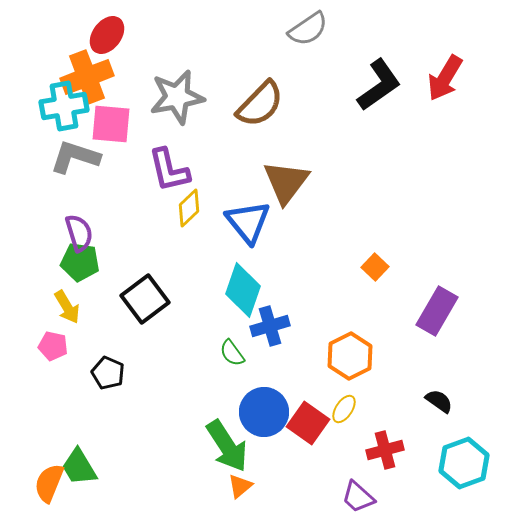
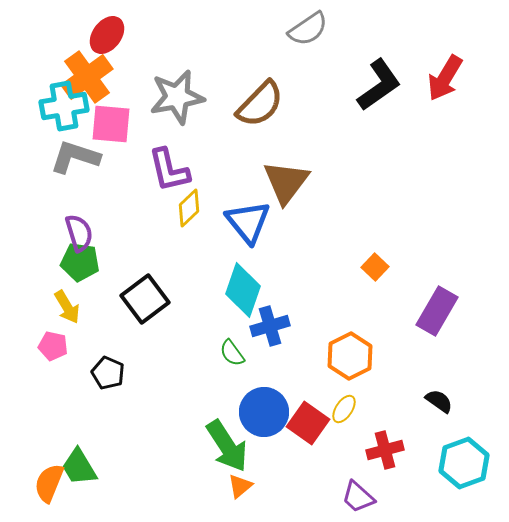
orange cross: rotated 15 degrees counterclockwise
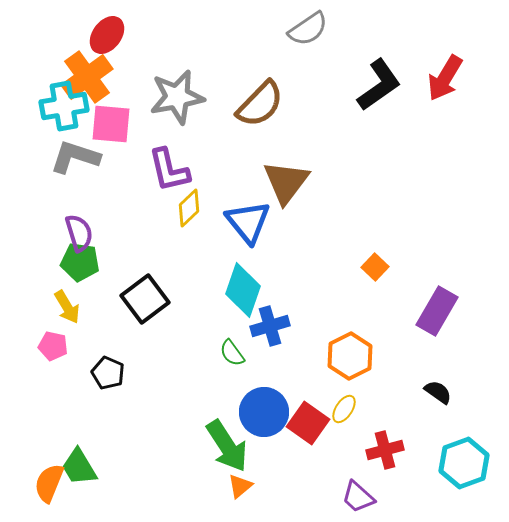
black semicircle: moved 1 px left, 9 px up
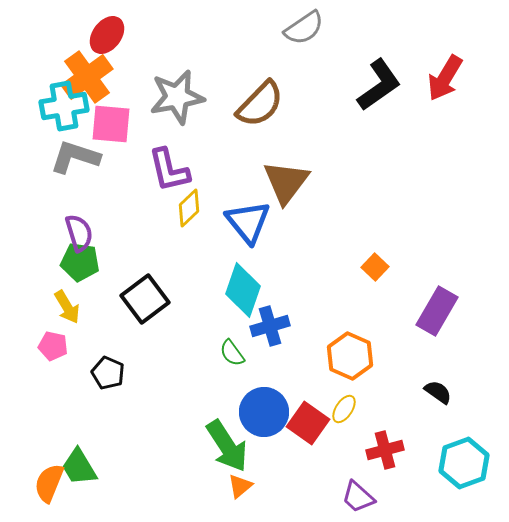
gray semicircle: moved 4 px left, 1 px up
orange hexagon: rotated 9 degrees counterclockwise
